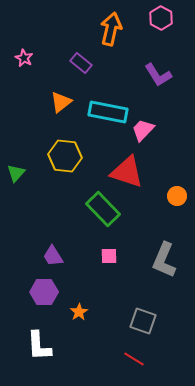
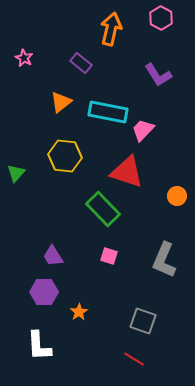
pink square: rotated 18 degrees clockwise
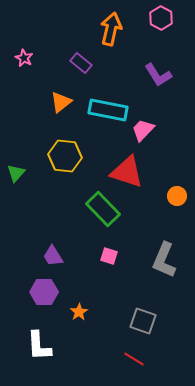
cyan rectangle: moved 2 px up
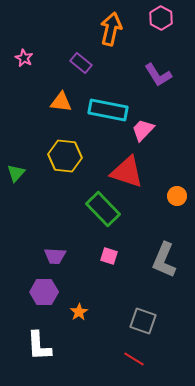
orange triangle: rotated 45 degrees clockwise
purple trapezoid: moved 2 px right; rotated 55 degrees counterclockwise
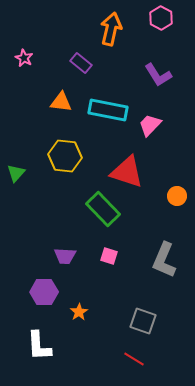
pink trapezoid: moved 7 px right, 5 px up
purple trapezoid: moved 10 px right
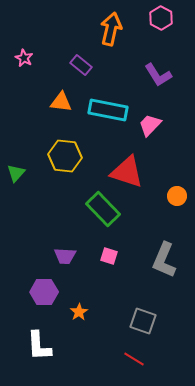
purple rectangle: moved 2 px down
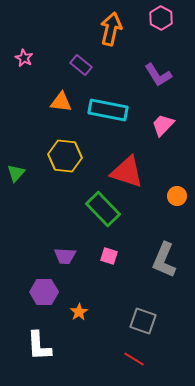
pink trapezoid: moved 13 px right
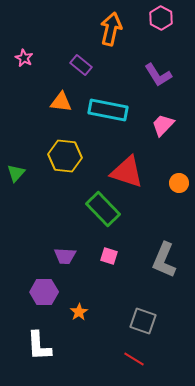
orange circle: moved 2 px right, 13 px up
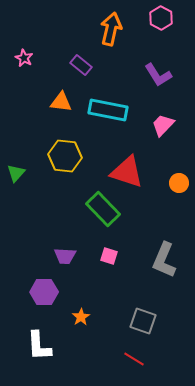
orange star: moved 2 px right, 5 px down
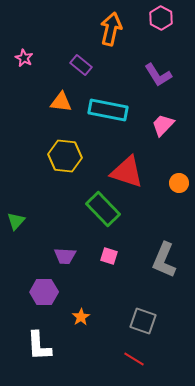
green triangle: moved 48 px down
